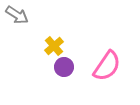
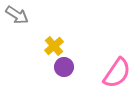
pink semicircle: moved 10 px right, 7 px down
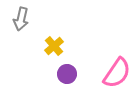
gray arrow: moved 4 px right, 4 px down; rotated 70 degrees clockwise
purple circle: moved 3 px right, 7 px down
